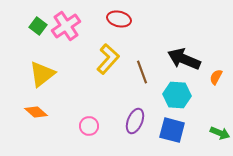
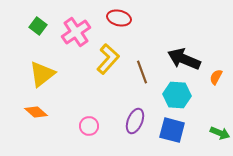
red ellipse: moved 1 px up
pink cross: moved 10 px right, 6 px down
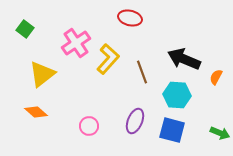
red ellipse: moved 11 px right
green square: moved 13 px left, 3 px down
pink cross: moved 11 px down
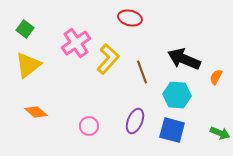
yellow triangle: moved 14 px left, 9 px up
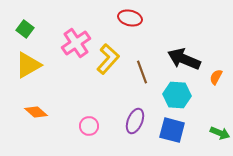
yellow triangle: rotated 8 degrees clockwise
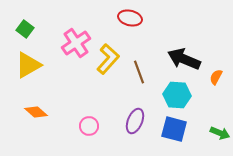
brown line: moved 3 px left
blue square: moved 2 px right, 1 px up
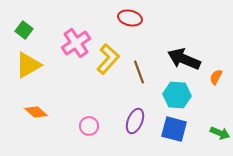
green square: moved 1 px left, 1 px down
